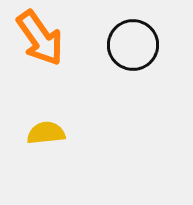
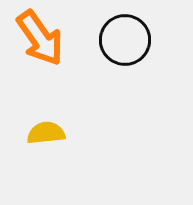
black circle: moved 8 px left, 5 px up
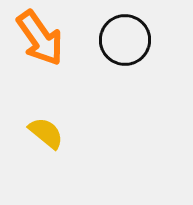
yellow semicircle: rotated 45 degrees clockwise
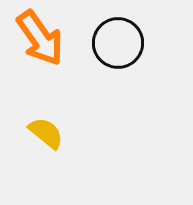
black circle: moved 7 px left, 3 px down
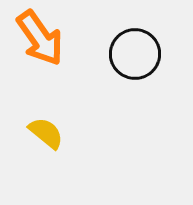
black circle: moved 17 px right, 11 px down
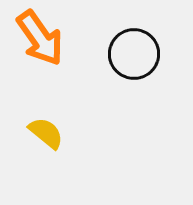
black circle: moved 1 px left
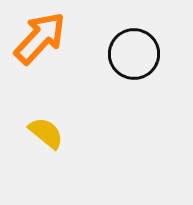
orange arrow: rotated 102 degrees counterclockwise
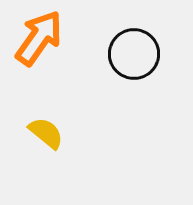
orange arrow: moved 1 px left; rotated 8 degrees counterclockwise
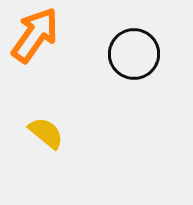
orange arrow: moved 4 px left, 3 px up
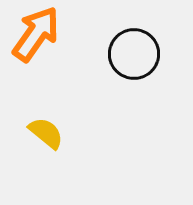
orange arrow: moved 1 px right, 1 px up
